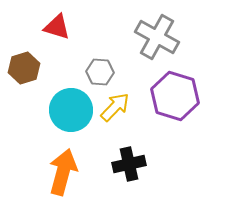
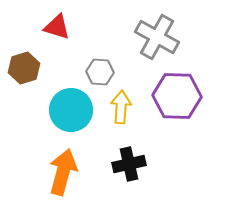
purple hexagon: moved 2 px right; rotated 15 degrees counterclockwise
yellow arrow: moved 6 px right; rotated 40 degrees counterclockwise
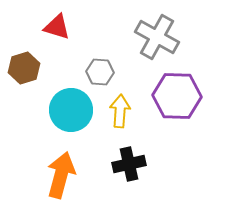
yellow arrow: moved 1 px left, 4 px down
orange arrow: moved 2 px left, 3 px down
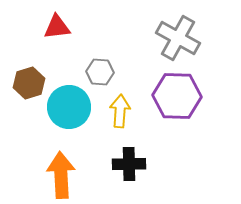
red triangle: rotated 24 degrees counterclockwise
gray cross: moved 21 px right, 1 px down
brown hexagon: moved 5 px right, 15 px down
cyan circle: moved 2 px left, 3 px up
black cross: rotated 12 degrees clockwise
orange arrow: rotated 18 degrees counterclockwise
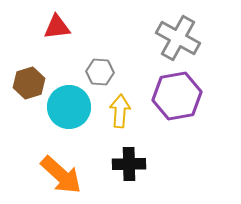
purple hexagon: rotated 12 degrees counterclockwise
orange arrow: rotated 135 degrees clockwise
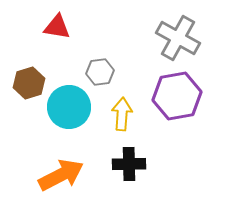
red triangle: rotated 16 degrees clockwise
gray hexagon: rotated 12 degrees counterclockwise
yellow arrow: moved 2 px right, 3 px down
orange arrow: rotated 69 degrees counterclockwise
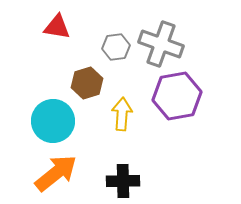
gray cross: moved 17 px left, 6 px down; rotated 9 degrees counterclockwise
gray hexagon: moved 16 px right, 25 px up
brown hexagon: moved 58 px right
cyan circle: moved 16 px left, 14 px down
black cross: moved 6 px left, 17 px down
orange arrow: moved 5 px left, 2 px up; rotated 12 degrees counterclockwise
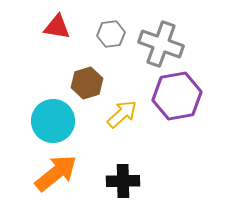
gray hexagon: moved 5 px left, 13 px up
yellow arrow: rotated 44 degrees clockwise
